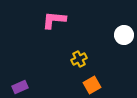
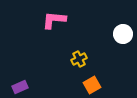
white circle: moved 1 px left, 1 px up
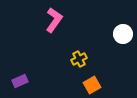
pink L-shape: rotated 120 degrees clockwise
purple rectangle: moved 6 px up
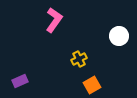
white circle: moved 4 px left, 2 px down
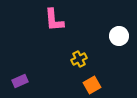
pink L-shape: rotated 140 degrees clockwise
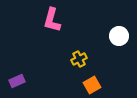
pink L-shape: moved 2 px left; rotated 20 degrees clockwise
purple rectangle: moved 3 px left
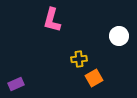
yellow cross: rotated 21 degrees clockwise
purple rectangle: moved 1 px left, 3 px down
orange square: moved 2 px right, 7 px up
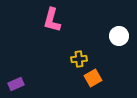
orange square: moved 1 px left
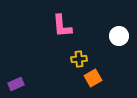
pink L-shape: moved 10 px right, 6 px down; rotated 20 degrees counterclockwise
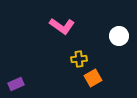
pink L-shape: rotated 50 degrees counterclockwise
